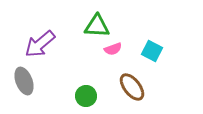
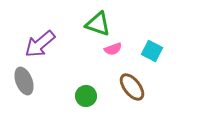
green triangle: moved 1 px right, 2 px up; rotated 16 degrees clockwise
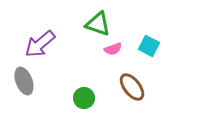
cyan square: moved 3 px left, 5 px up
green circle: moved 2 px left, 2 px down
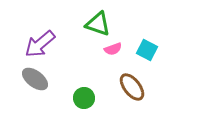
cyan square: moved 2 px left, 4 px down
gray ellipse: moved 11 px right, 2 px up; rotated 32 degrees counterclockwise
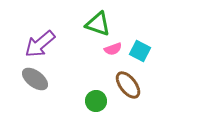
cyan square: moved 7 px left, 1 px down
brown ellipse: moved 4 px left, 2 px up
green circle: moved 12 px right, 3 px down
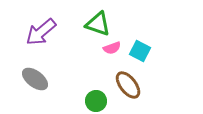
purple arrow: moved 1 px right, 12 px up
pink semicircle: moved 1 px left, 1 px up
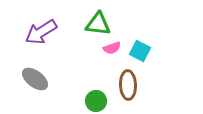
green triangle: rotated 12 degrees counterclockwise
purple arrow: rotated 8 degrees clockwise
brown ellipse: rotated 36 degrees clockwise
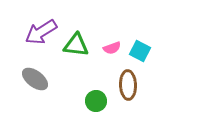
green triangle: moved 22 px left, 21 px down
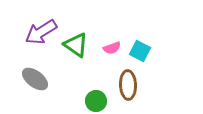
green triangle: rotated 28 degrees clockwise
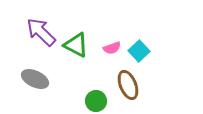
purple arrow: rotated 76 degrees clockwise
green triangle: rotated 8 degrees counterclockwise
cyan square: moved 1 px left; rotated 20 degrees clockwise
gray ellipse: rotated 12 degrees counterclockwise
brown ellipse: rotated 20 degrees counterclockwise
